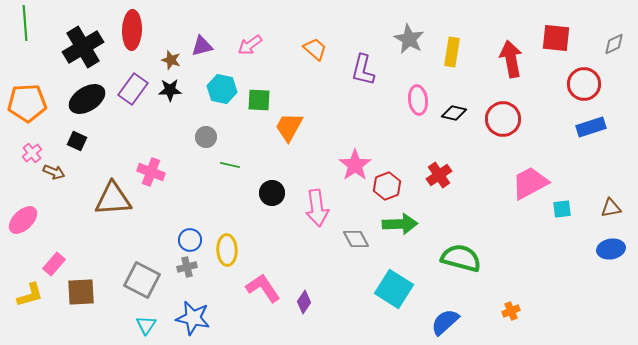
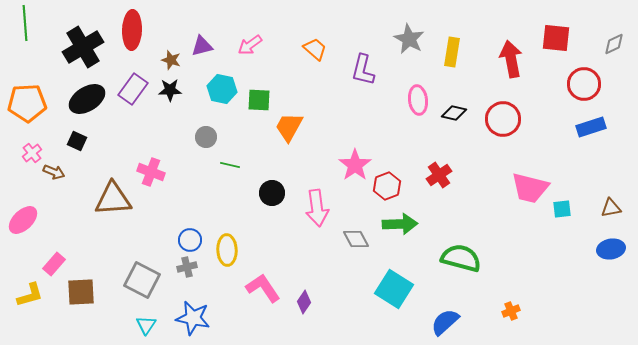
pink trapezoid at (530, 183): moved 5 px down; rotated 138 degrees counterclockwise
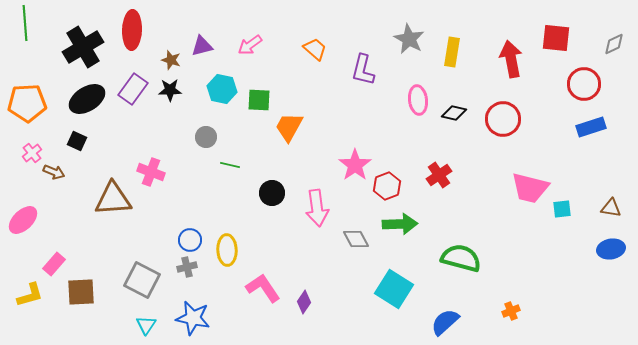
brown triangle at (611, 208): rotated 20 degrees clockwise
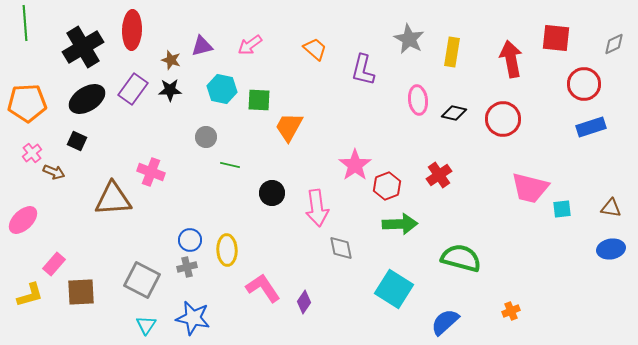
gray diamond at (356, 239): moved 15 px left, 9 px down; rotated 16 degrees clockwise
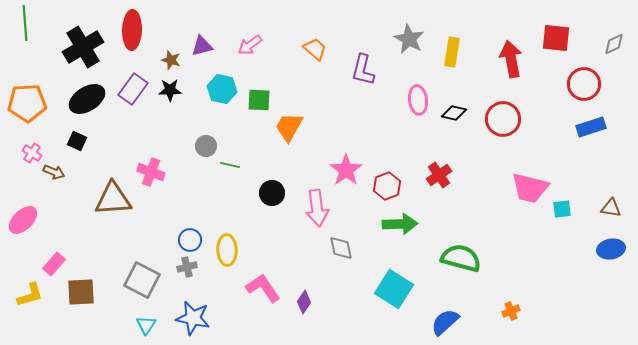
gray circle at (206, 137): moved 9 px down
pink cross at (32, 153): rotated 18 degrees counterclockwise
pink star at (355, 165): moved 9 px left, 5 px down
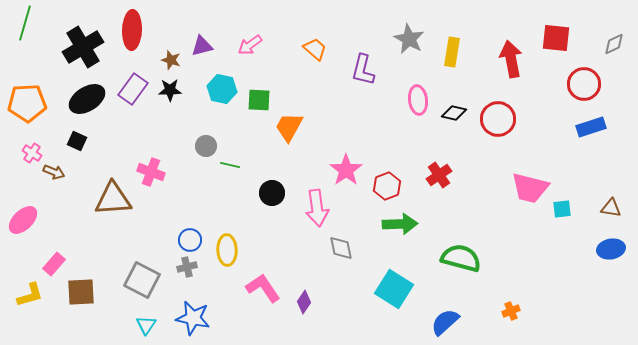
green line at (25, 23): rotated 20 degrees clockwise
red circle at (503, 119): moved 5 px left
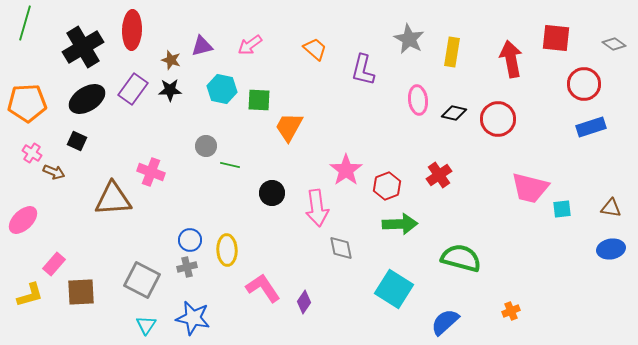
gray diamond at (614, 44): rotated 60 degrees clockwise
